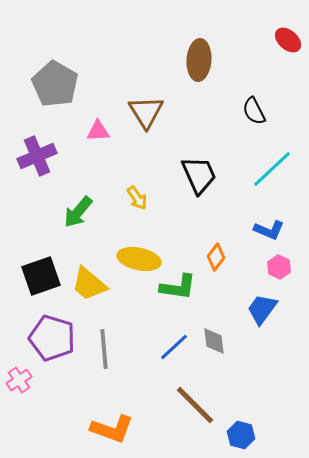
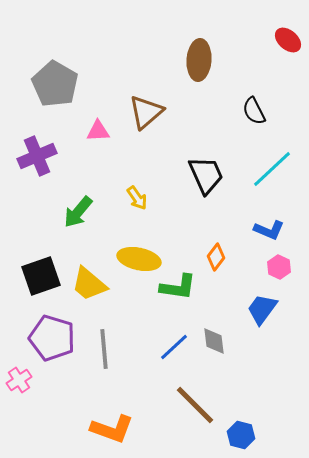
brown triangle: rotated 21 degrees clockwise
black trapezoid: moved 7 px right
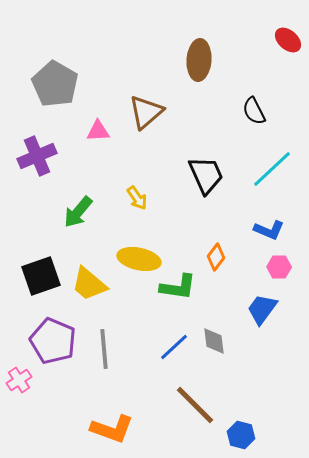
pink hexagon: rotated 25 degrees counterclockwise
purple pentagon: moved 1 px right, 3 px down; rotated 6 degrees clockwise
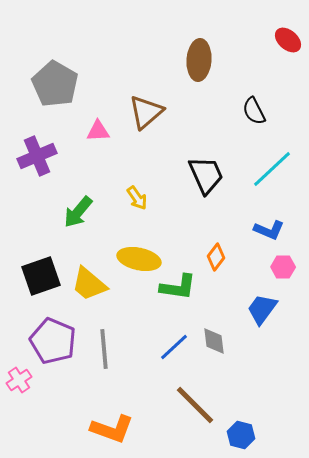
pink hexagon: moved 4 px right
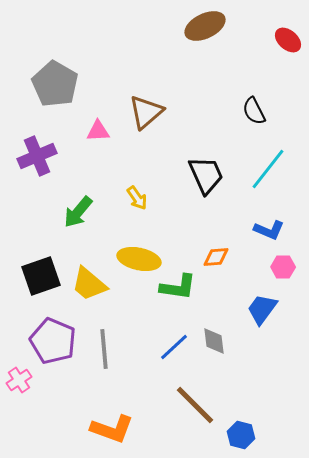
brown ellipse: moved 6 px right, 34 px up; rotated 60 degrees clockwise
cyan line: moved 4 px left; rotated 9 degrees counterclockwise
orange diamond: rotated 48 degrees clockwise
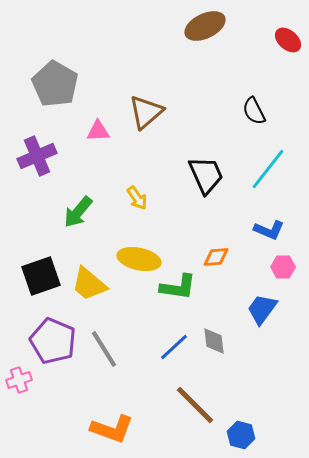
gray line: rotated 27 degrees counterclockwise
pink cross: rotated 15 degrees clockwise
